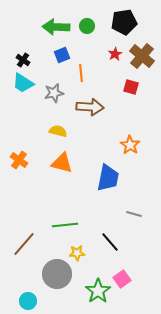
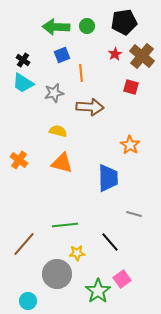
blue trapezoid: rotated 12 degrees counterclockwise
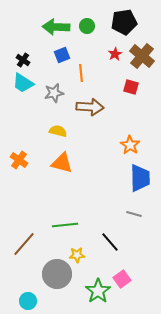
blue trapezoid: moved 32 px right
yellow star: moved 2 px down
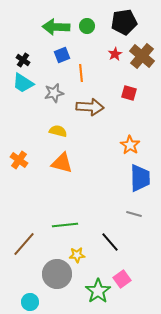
red square: moved 2 px left, 6 px down
cyan circle: moved 2 px right, 1 px down
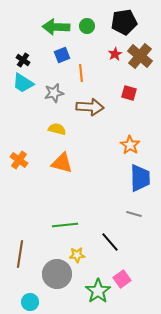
brown cross: moved 2 px left
yellow semicircle: moved 1 px left, 2 px up
brown line: moved 4 px left, 10 px down; rotated 32 degrees counterclockwise
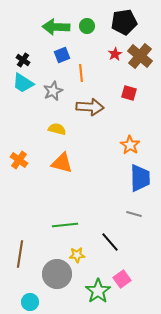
gray star: moved 1 px left, 2 px up; rotated 12 degrees counterclockwise
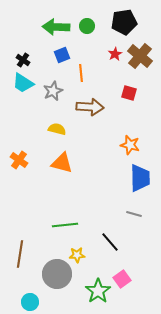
orange star: rotated 18 degrees counterclockwise
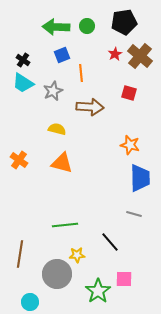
pink square: moved 2 px right; rotated 36 degrees clockwise
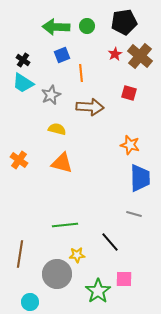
gray star: moved 2 px left, 4 px down
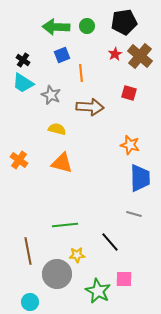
gray star: rotated 24 degrees counterclockwise
brown line: moved 8 px right, 3 px up; rotated 20 degrees counterclockwise
green star: rotated 10 degrees counterclockwise
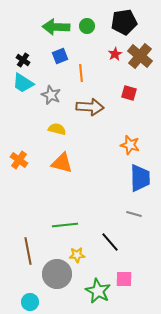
blue square: moved 2 px left, 1 px down
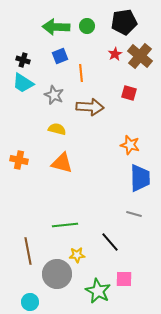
black cross: rotated 16 degrees counterclockwise
gray star: moved 3 px right
orange cross: rotated 24 degrees counterclockwise
